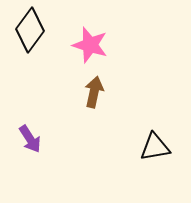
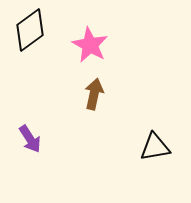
black diamond: rotated 18 degrees clockwise
pink star: rotated 12 degrees clockwise
brown arrow: moved 2 px down
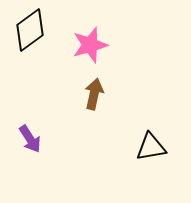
pink star: rotated 27 degrees clockwise
black triangle: moved 4 px left
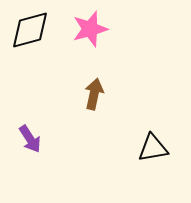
black diamond: rotated 21 degrees clockwise
pink star: moved 16 px up
black triangle: moved 2 px right, 1 px down
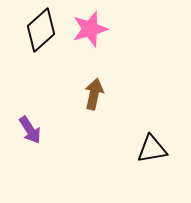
black diamond: moved 11 px right; rotated 27 degrees counterclockwise
purple arrow: moved 9 px up
black triangle: moved 1 px left, 1 px down
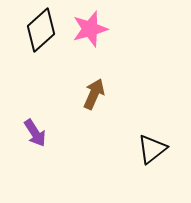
brown arrow: rotated 12 degrees clockwise
purple arrow: moved 5 px right, 3 px down
black triangle: rotated 28 degrees counterclockwise
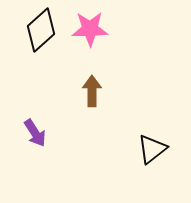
pink star: rotated 15 degrees clockwise
brown arrow: moved 2 px left, 3 px up; rotated 24 degrees counterclockwise
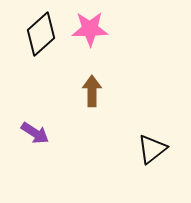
black diamond: moved 4 px down
purple arrow: rotated 24 degrees counterclockwise
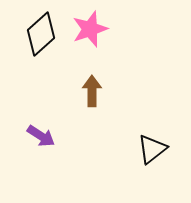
pink star: rotated 18 degrees counterclockwise
purple arrow: moved 6 px right, 3 px down
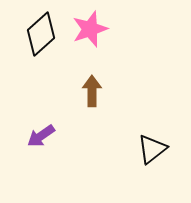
purple arrow: rotated 112 degrees clockwise
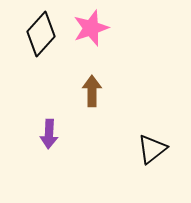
pink star: moved 1 px right, 1 px up
black diamond: rotated 6 degrees counterclockwise
purple arrow: moved 8 px right, 2 px up; rotated 52 degrees counterclockwise
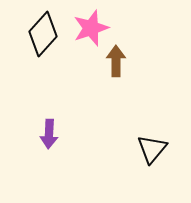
black diamond: moved 2 px right
brown arrow: moved 24 px right, 30 px up
black triangle: rotated 12 degrees counterclockwise
